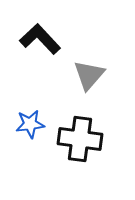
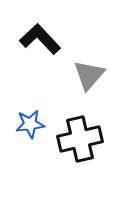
black cross: rotated 21 degrees counterclockwise
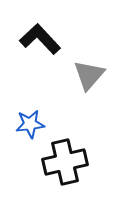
black cross: moved 15 px left, 23 px down
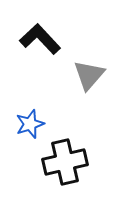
blue star: rotated 12 degrees counterclockwise
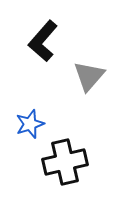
black L-shape: moved 3 px right, 2 px down; rotated 96 degrees counterclockwise
gray triangle: moved 1 px down
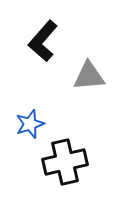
gray triangle: rotated 44 degrees clockwise
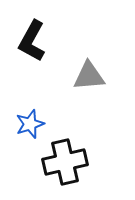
black L-shape: moved 11 px left; rotated 12 degrees counterclockwise
